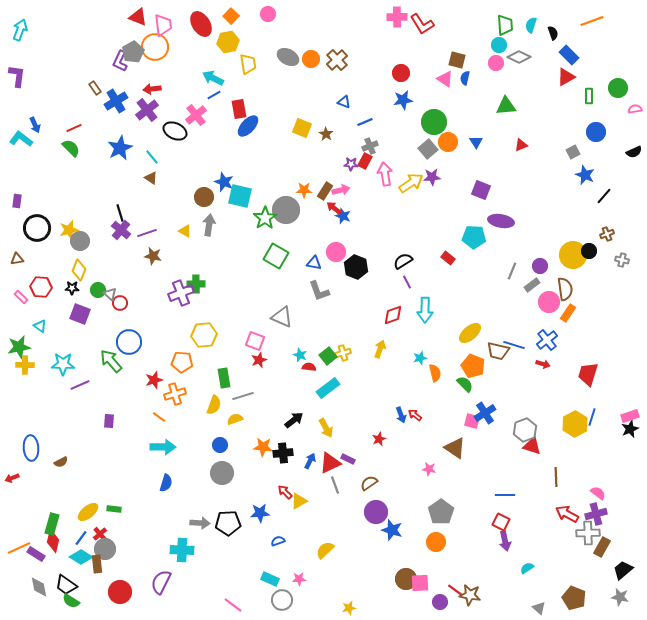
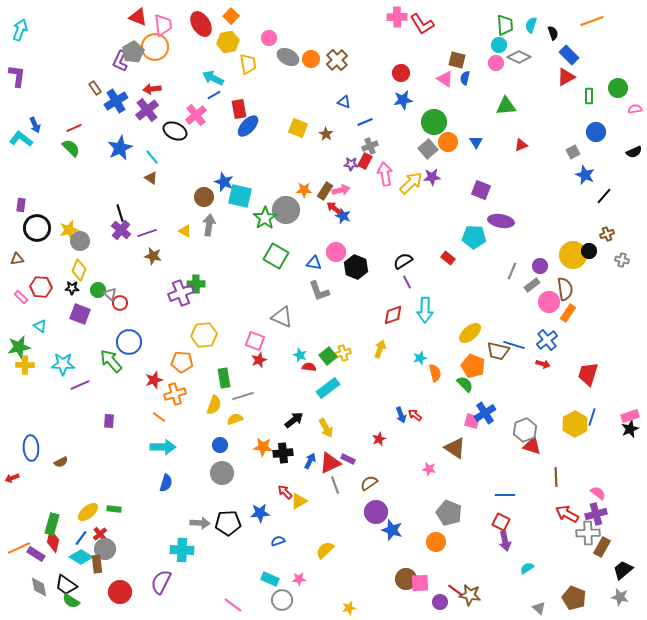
pink circle at (268, 14): moved 1 px right, 24 px down
yellow square at (302, 128): moved 4 px left
yellow arrow at (411, 183): rotated 10 degrees counterclockwise
purple rectangle at (17, 201): moved 4 px right, 4 px down
gray pentagon at (441, 512): moved 8 px right, 1 px down; rotated 15 degrees counterclockwise
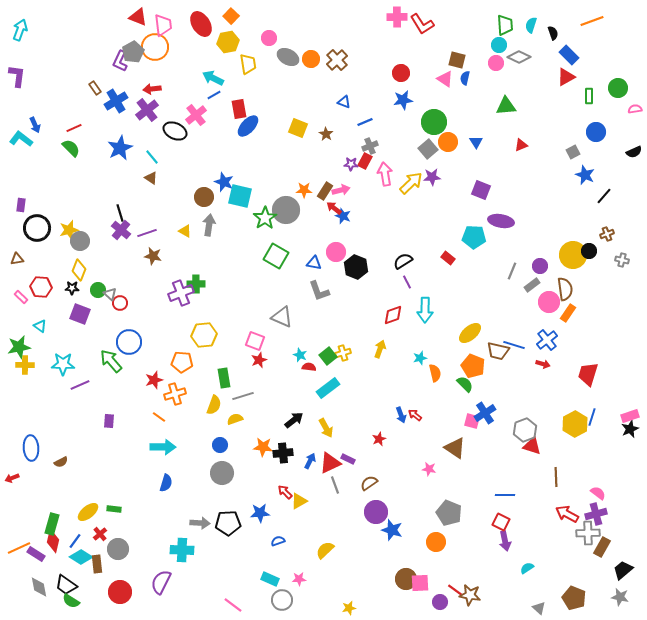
blue line at (81, 538): moved 6 px left, 3 px down
gray circle at (105, 549): moved 13 px right
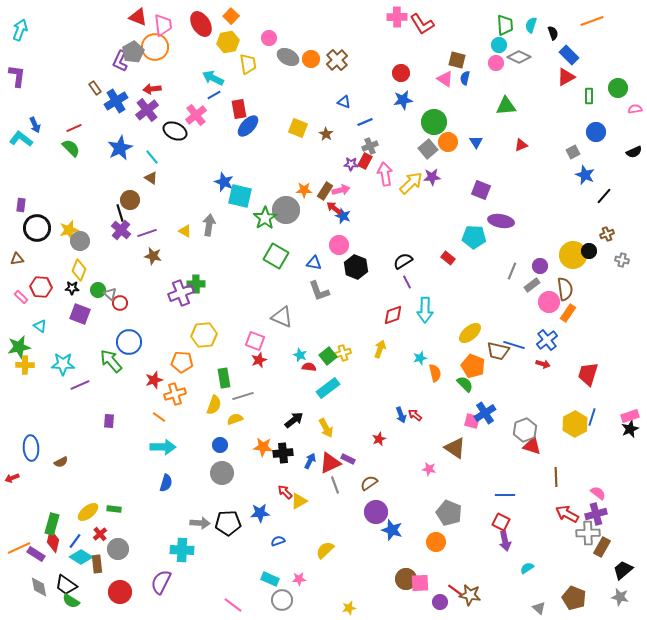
brown circle at (204, 197): moved 74 px left, 3 px down
pink circle at (336, 252): moved 3 px right, 7 px up
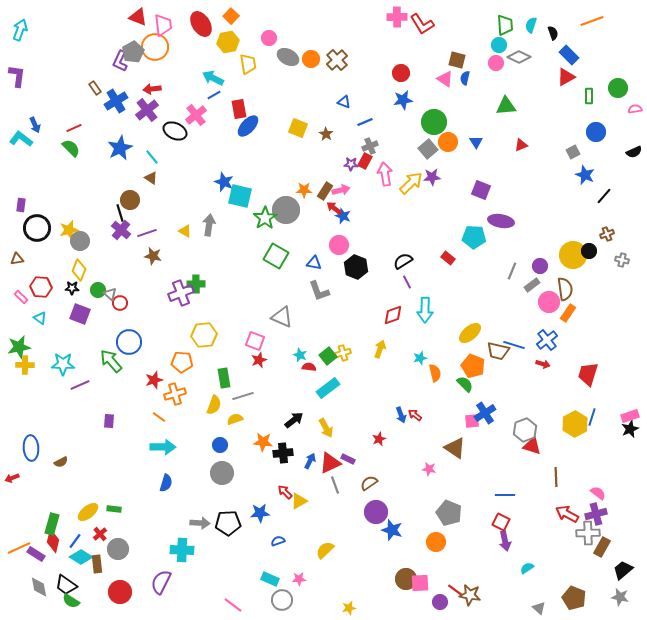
cyan triangle at (40, 326): moved 8 px up
pink square at (472, 421): rotated 21 degrees counterclockwise
orange star at (263, 447): moved 5 px up
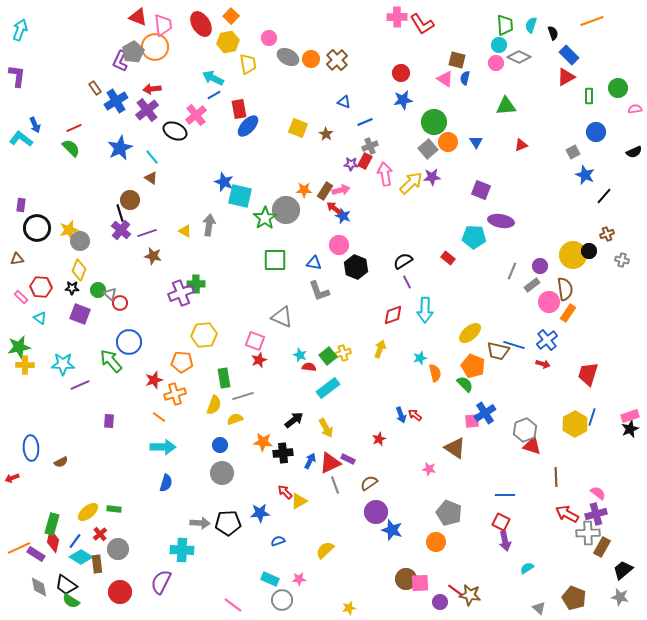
green square at (276, 256): moved 1 px left, 4 px down; rotated 30 degrees counterclockwise
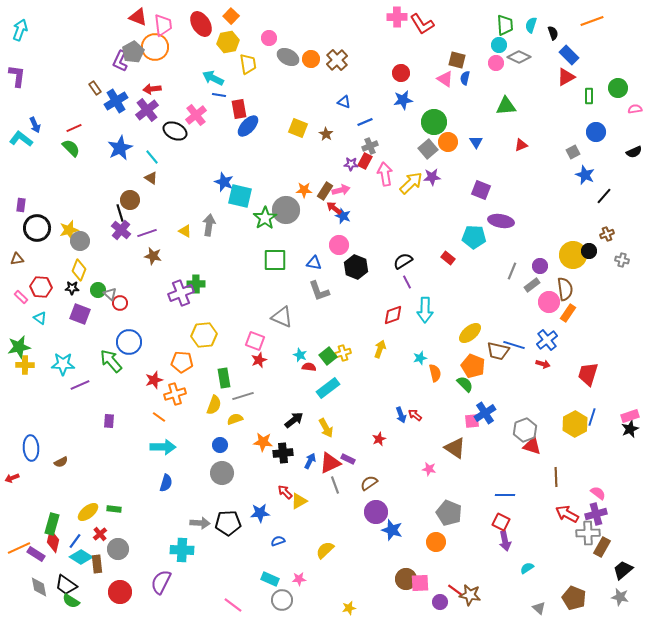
blue line at (214, 95): moved 5 px right; rotated 40 degrees clockwise
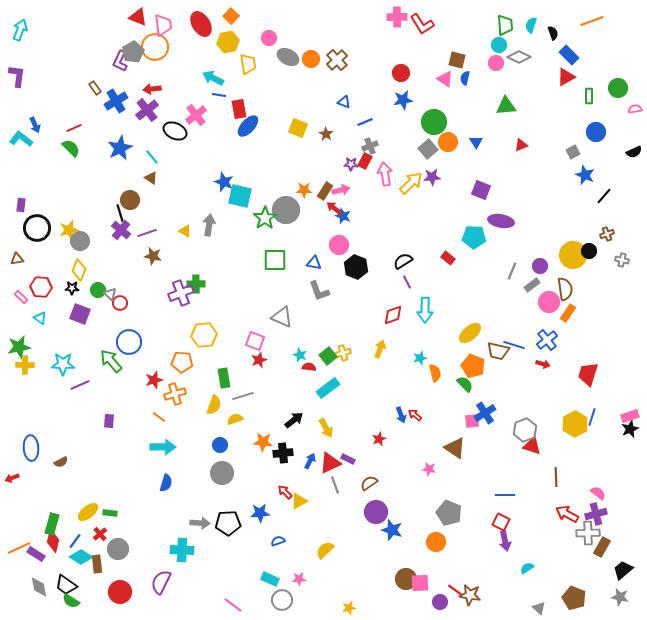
green rectangle at (114, 509): moved 4 px left, 4 px down
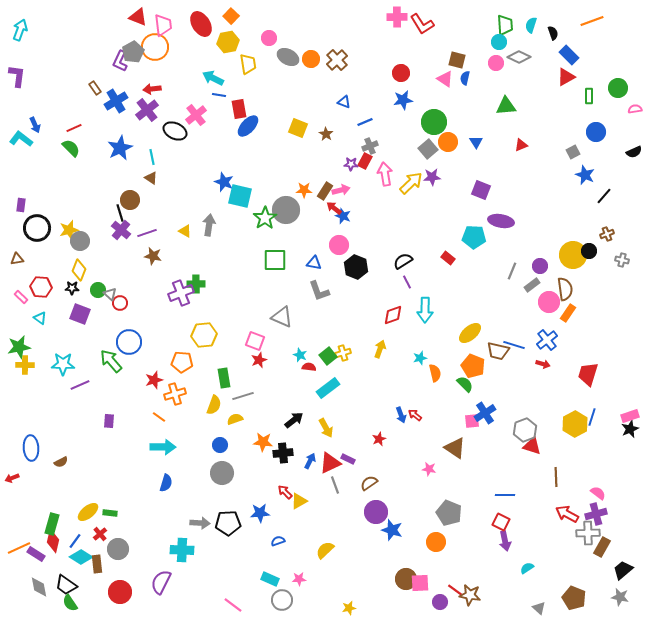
cyan circle at (499, 45): moved 3 px up
cyan line at (152, 157): rotated 28 degrees clockwise
green semicircle at (71, 601): moved 1 px left, 2 px down; rotated 24 degrees clockwise
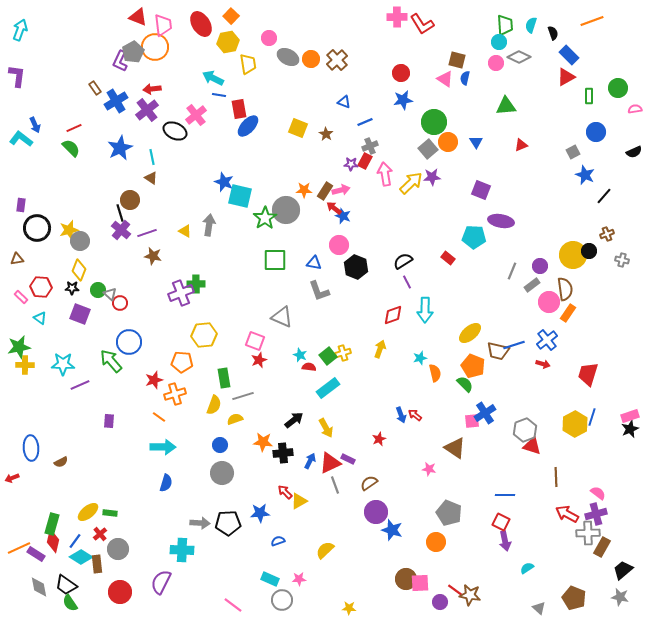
blue line at (514, 345): rotated 35 degrees counterclockwise
yellow star at (349, 608): rotated 16 degrees clockwise
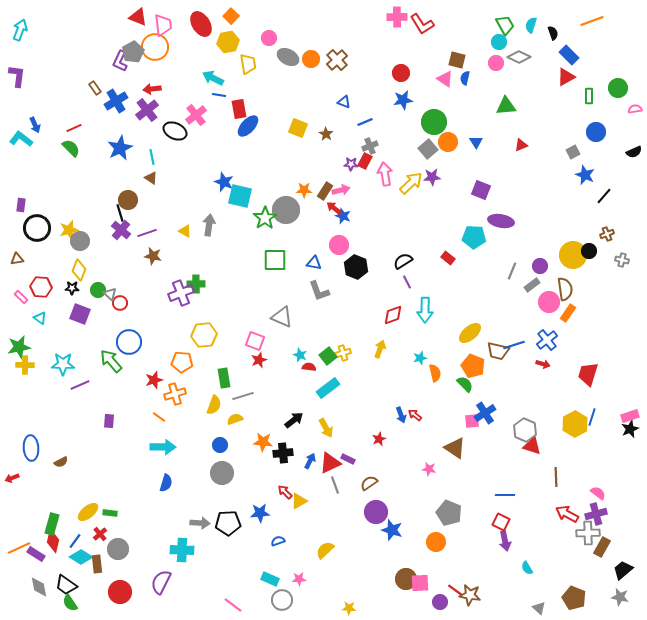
green trapezoid at (505, 25): rotated 25 degrees counterclockwise
brown circle at (130, 200): moved 2 px left
gray hexagon at (525, 430): rotated 15 degrees counterclockwise
cyan semicircle at (527, 568): rotated 88 degrees counterclockwise
